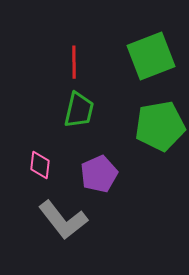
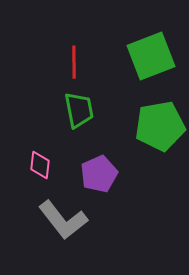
green trapezoid: rotated 24 degrees counterclockwise
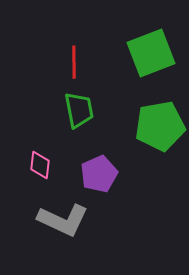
green square: moved 3 px up
gray L-shape: rotated 27 degrees counterclockwise
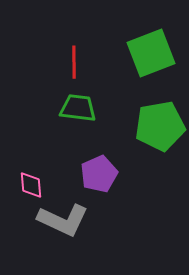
green trapezoid: moved 1 px left, 2 px up; rotated 72 degrees counterclockwise
pink diamond: moved 9 px left, 20 px down; rotated 12 degrees counterclockwise
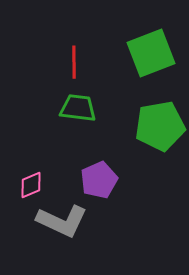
purple pentagon: moved 6 px down
pink diamond: rotated 72 degrees clockwise
gray L-shape: moved 1 px left, 1 px down
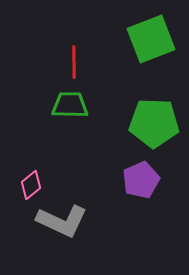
green square: moved 14 px up
green trapezoid: moved 8 px left, 3 px up; rotated 6 degrees counterclockwise
green pentagon: moved 6 px left, 3 px up; rotated 12 degrees clockwise
purple pentagon: moved 42 px right
pink diamond: rotated 16 degrees counterclockwise
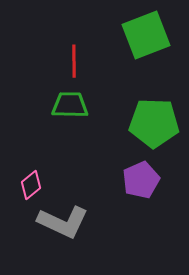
green square: moved 5 px left, 4 px up
red line: moved 1 px up
gray L-shape: moved 1 px right, 1 px down
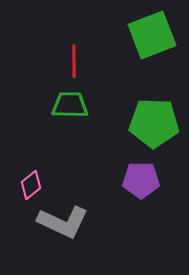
green square: moved 6 px right
purple pentagon: rotated 24 degrees clockwise
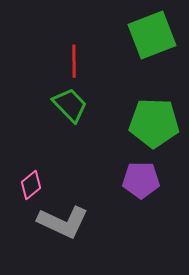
green trapezoid: rotated 45 degrees clockwise
